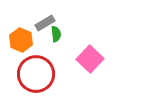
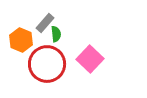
gray rectangle: rotated 18 degrees counterclockwise
red circle: moved 11 px right, 10 px up
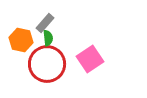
green semicircle: moved 8 px left, 4 px down
orange hexagon: rotated 10 degrees counterclockwise
pink square: rotated 12 degrees clockwise
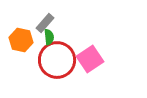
green semicircle: moved 1 px right, 1 px up
red circle: moved 10 px right, 4 px up
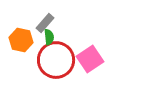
red circle: moved 1 px left
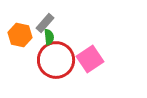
orange hexagon: moved 1 px left, 5 px up
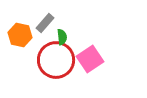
green semicircle: moved 13 px right
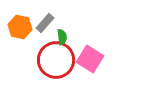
orange hexagon: moved 8 px up
pink square: rotated 24 degrees counterclockwise
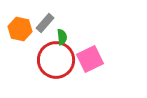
orange hexagon: moved 2 px down
pink square: rotated 32 degrees clockwise
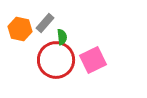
pink square: moved 3 px right, 1 px down
